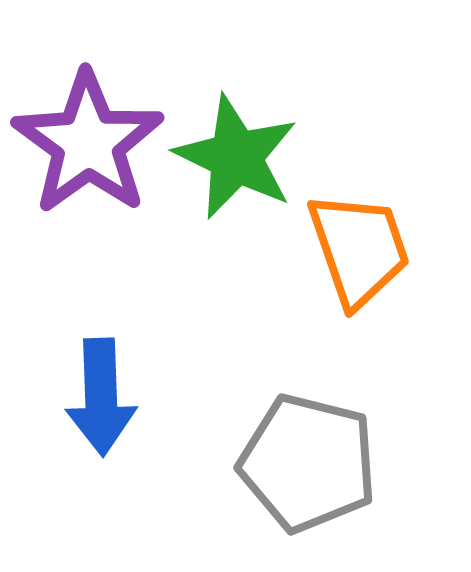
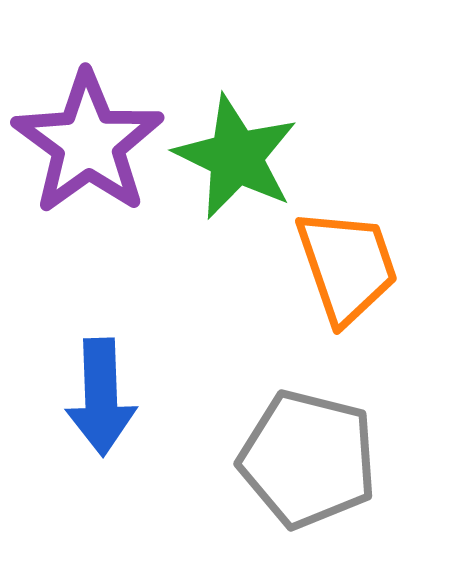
orange trapezoid: moved 12 px left, 17 px down
gray pentagon: moved 4 px up
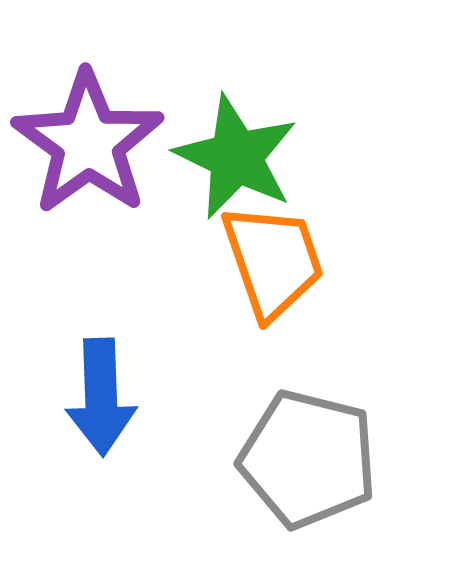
orange trapezoid: moved 74 px left, 5 px up
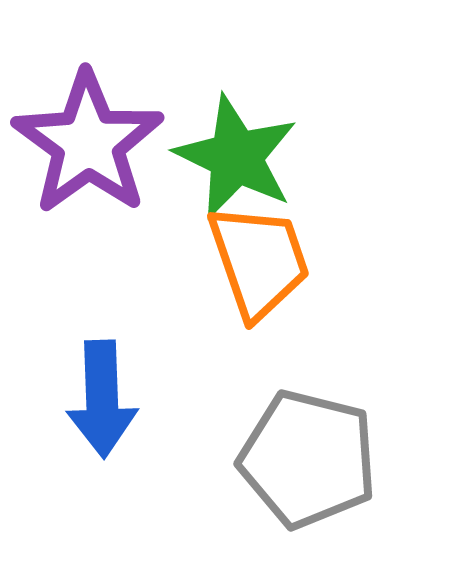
orange trapezoid: moved 14 px left
blue arrow: moved 1 px right, 2 px down
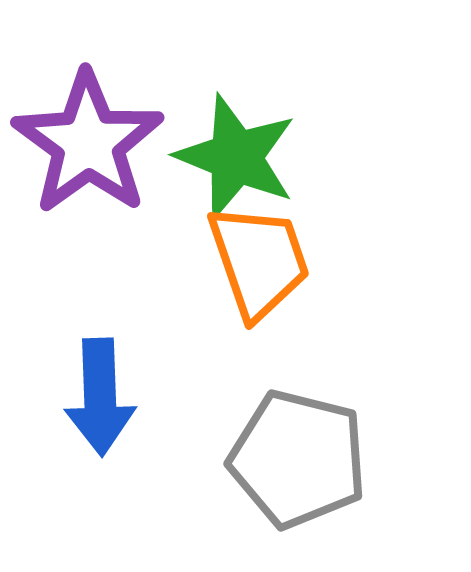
green star: rotated 4 degrees counterclockwise
blue arrow: moved 2 px left, 2 px up
gray pentagon: moved 10 px left
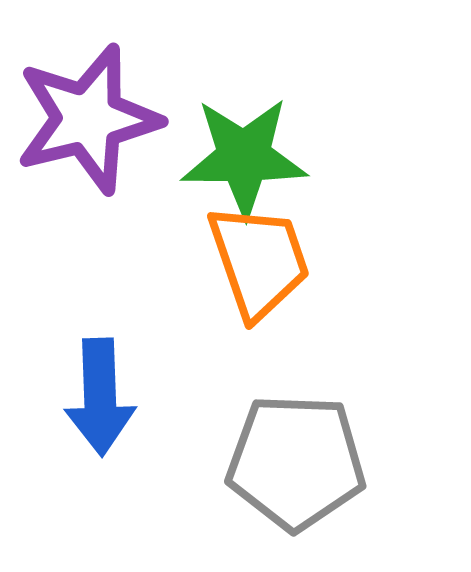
purple star: moved 24 px up; rotated 22 degrees clockwise
green star: moved 8 px right; rotated 22 degrees counterclockwise
gray pentagon: moved 2 px left, 3 px down; rotated 12 degrees counterclockwise
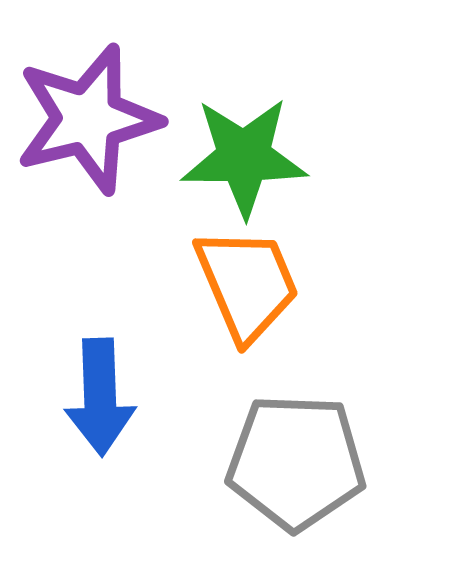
orange trapezoid: moved 12 px left, 23 px down; rotated 4 degrees counterclockwise
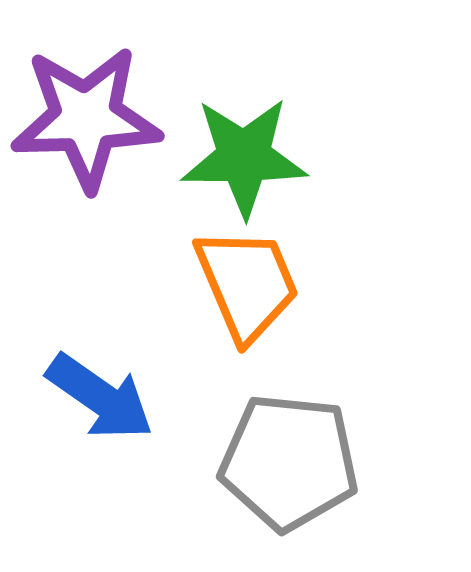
purple star: moved 2 px left, 1 px up; rotated 12 degrees clockwise
blue arrow: rotated 53 degrees counterclockwise
gray pentagon: moved 7 px left; rotated 4 degrees clockwise
